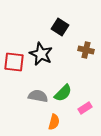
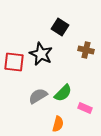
gray semicircle: rotated 42 degrees counterclockwise
pink rectangle: rotated 56 degrees clockwise
orange semicircle: moved 4 px right, 2 px down
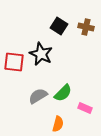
black square: moved 1 px left, 1 px up
brown cross: moved 23 px up
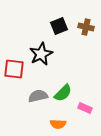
black square: rotated 36 degrees clockwise
black star: rotated 20 degrees clockwise
red square: moved 7 px down
gray semicircle: rotated 18 degrees clockwise
orange semicircle: rotated 77 degrees clockwise
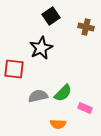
black square: moved 8 px left, 10 px up; rotated 12 degrees counterclockwise
black star: moved 6 px up
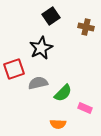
red square: rotated 25 degrees counterclockwise
gray semicircle: moved 13 px up
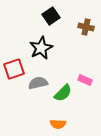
pink rectangle: moved 28 px up
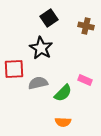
black square: moved 2 px left, 2 px down
brown cross: moved 1 px up
black star: rotated 15 degrees counterclockwise
red square: rotated 15 degrees clockwise
orange semicircle: moved 5 px right, 2 px up
